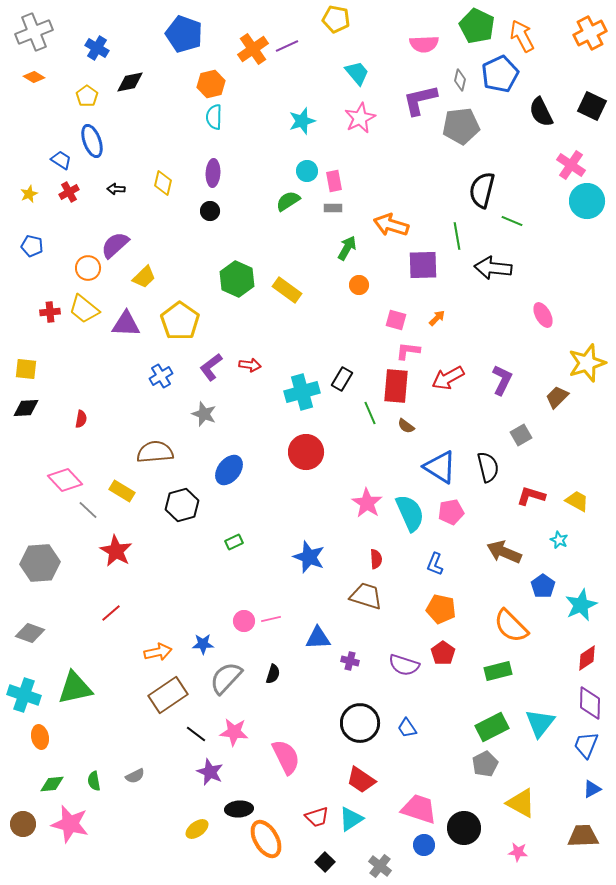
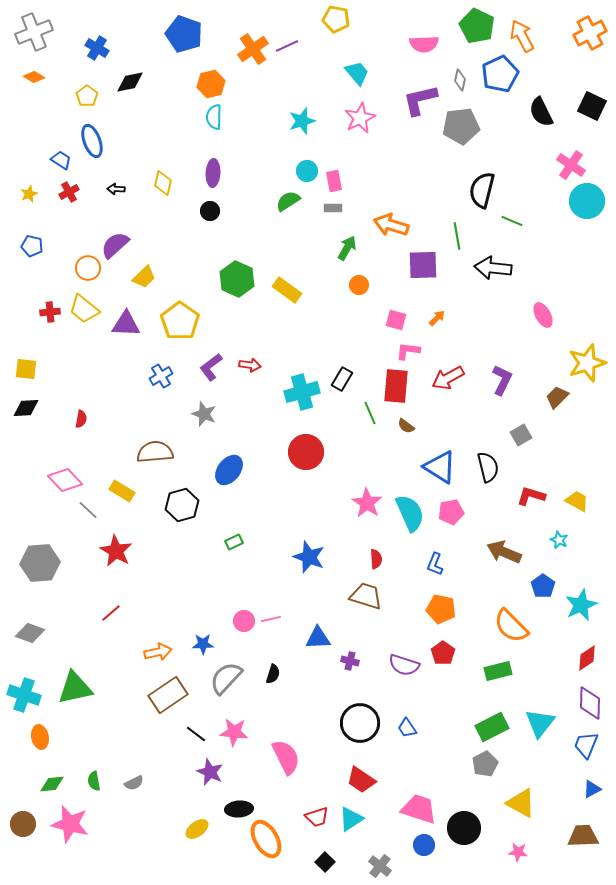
gray semicircle at (135, 776): moved 1 px left, 7 px down
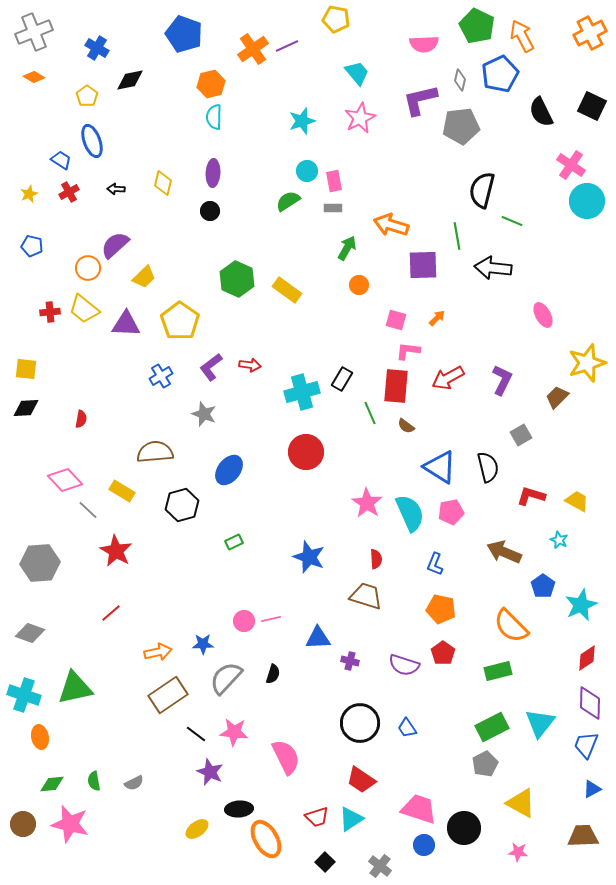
black diamond at (130, 82): moved 2 px up
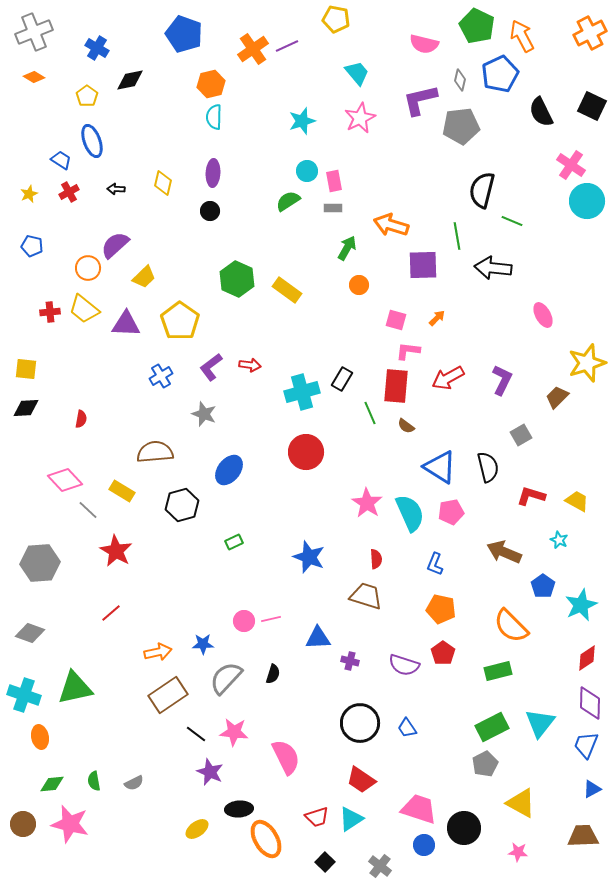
pink semicircle at (424, 44): rotated 16 degrees clockwise
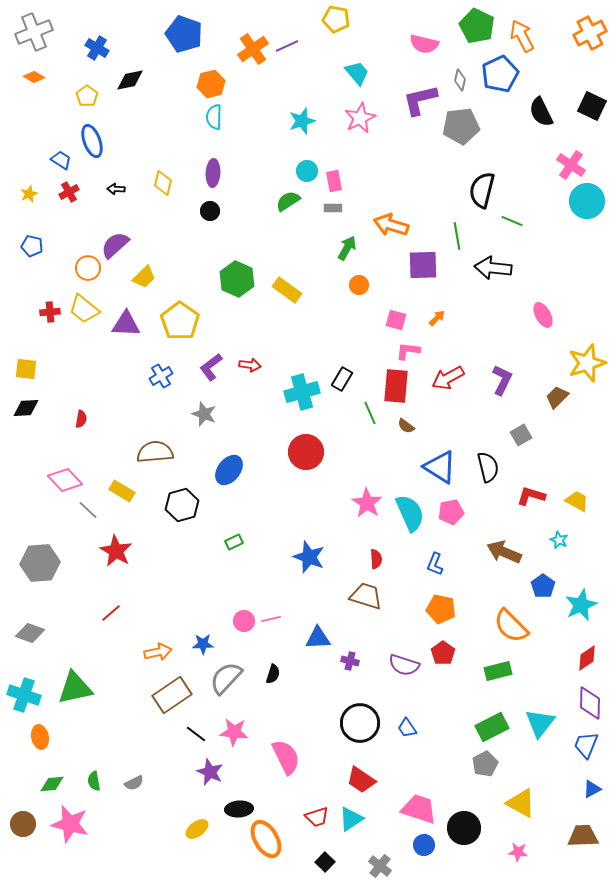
brown rectangle at (168, 695): moved 4 px right
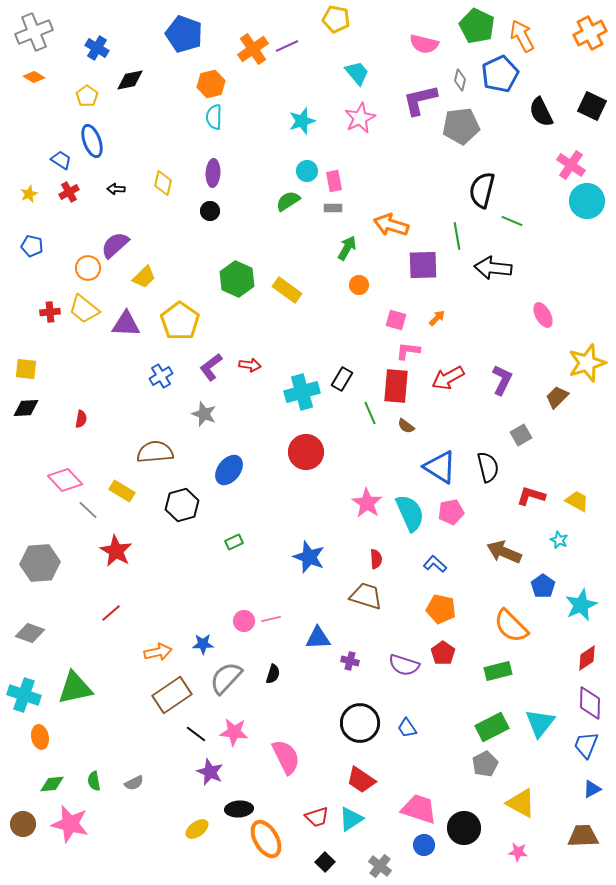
blue L-shape at (435, 564): rotated 110 degrees clockwise
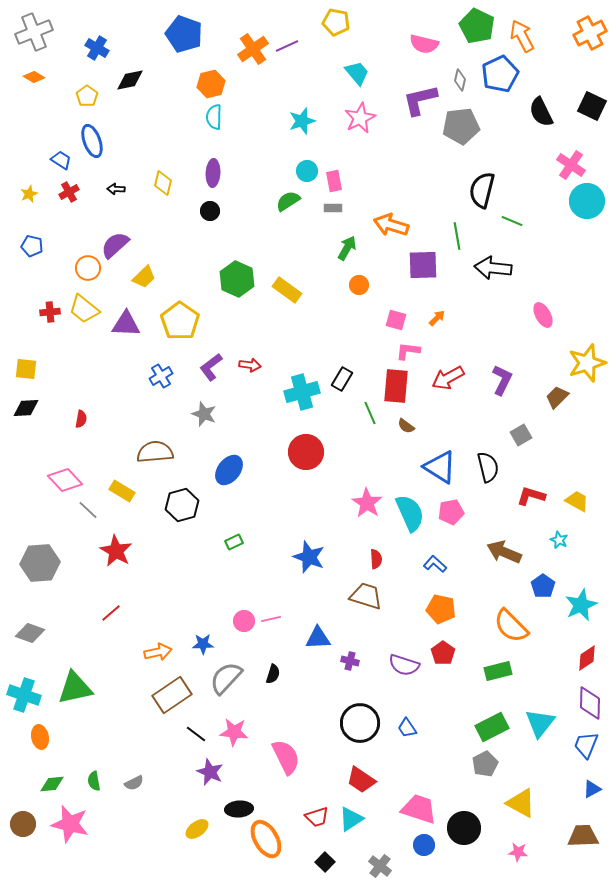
yellow pentagon at (336, 19): moved 3 px down
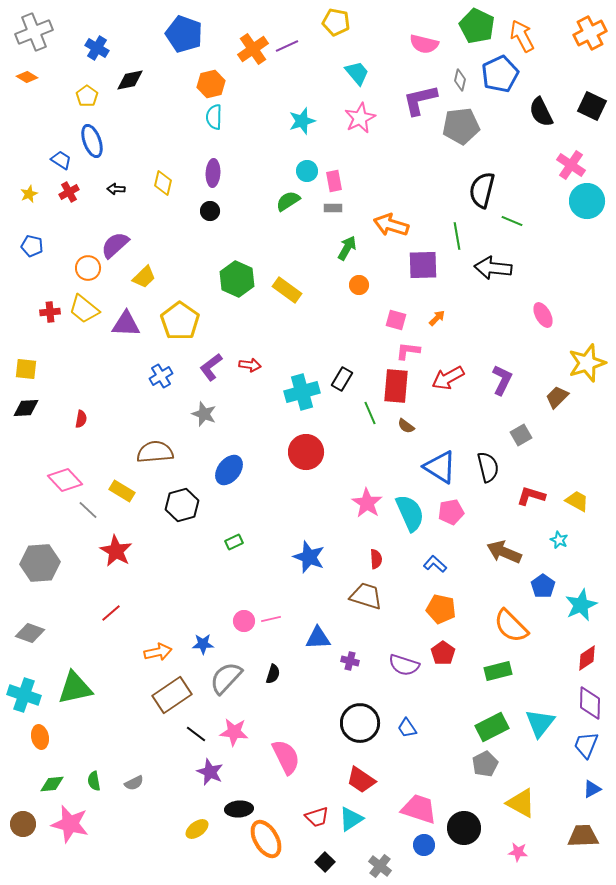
orange diamond at (34, 77): moved 7 px left
